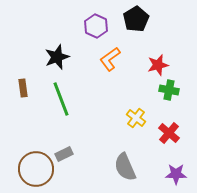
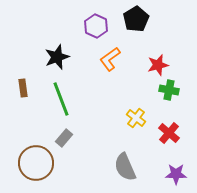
gray rectangle: moved 16 px up; rotated 24 degrees counterclockwise
brown circle: moved 6 px up
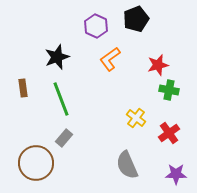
black pentagon: rotated 10 degrees clockwise
red cross: rotated 15 degrees clockwise
gray semicircle: moved 2 px right, 2 px up
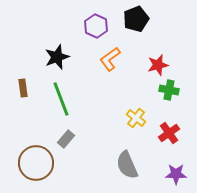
gray rectangle: moved 2 px right, 1 px down
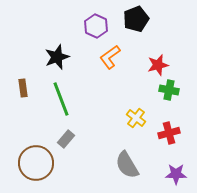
orange L-shape: moved 2 px up
red cross: rotated 20 degrees clockwise
gray semicircle: rotated 8 degrees counterclockwise
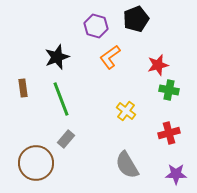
purple hexagon: rotated 10 degrees counterclockwise
yellow cross: moved 10 px left, 7 px up
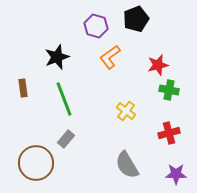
green line: moved 3 px right
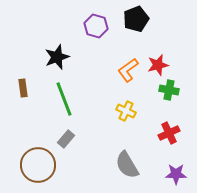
orange L-shape: moved 18 px right, 13 px down
yellow cross: rotated 12 degrees counterclockwise
red cross: rotated 10 degrees counterclockwise
brown circle: moved 2 px right, 2 px down
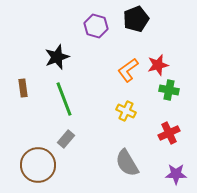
gray semicircle: moved 2 px up
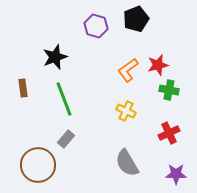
black star: moved 2 px left
